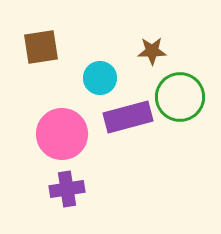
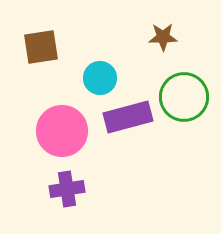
brown star: moved 11 px right, 14 px up
green circle: moved 4 px right
pink circle: moved 3 px up
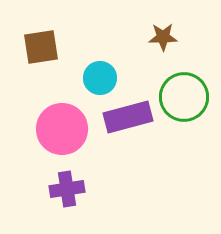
pink circle: moved 2 px up
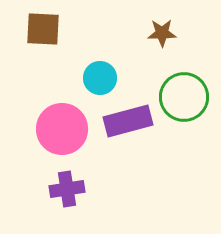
brown star: moved 1 px left, 4 px up
brown square: moved 2 px right, 18 px up; rotated 12 degrees clockwise
purple rectangle: moved 4 px down
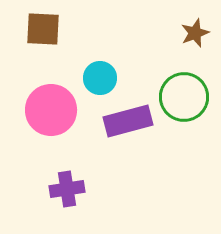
brown star: moved 33 px right; rotated 20 degrees counterclockwise
pink circle: moved 11 px left, 19 px up
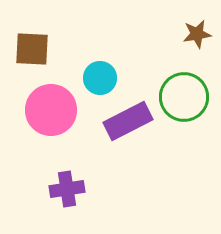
brown square: moved 11 px left, 20 px down
brown star: moved 2 px right, 1 px down; rotated 12 degrees clockwise
purple rectangle: rotated 12 degrees counterclockwise
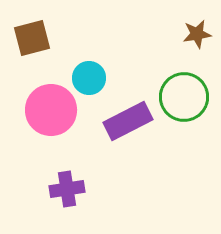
brown square: moved 11 px up; rotated 18 degrees counterclockwise
cyan circle: moved 11 px left
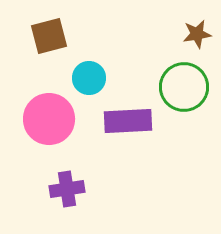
brown square: moved 17 px right, 2 px up
green circle: moved 10 px up
pink circle: moved 2 px left, 9 px down
purple rectangle: rotated 24 degrees clockwise
